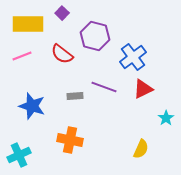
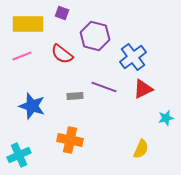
purple square: rotated 24 degrees counterclockwise
cyan star: rotated 21 degrees clockwise
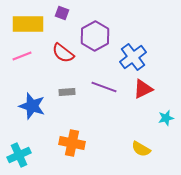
purple hexagon: rotated 16 degrees clockwise
red semicircle: moved 1 px right, 1 px up
gray rectangle: moved 8 px left, 4 px up
orange cross: moved 2 px right, 3 px down
yellow semicircle: rotated 96 degrees clockwise
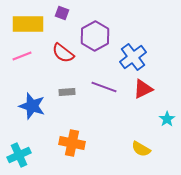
cyan star: moved 1 px right, 1 px down; rotated 21 degrees counterclockwise
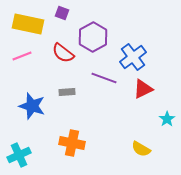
yellow rectangle: rotated 12 degrees clockwise
purple hexagon: moved 2 px left, 1 px down
purple line: moved 9 px up
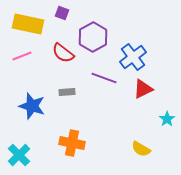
cyan cross: rotated 20 degrees counterclockwise
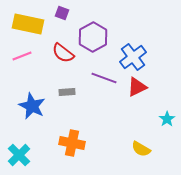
red triangle: moved 6 px left, 2 px up
blue star: rotated 8 degrees clockwise
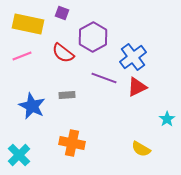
gray rectangle: moved 3 px down
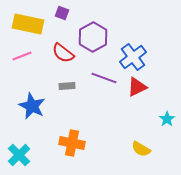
gray rectangle: moved 9 px up
